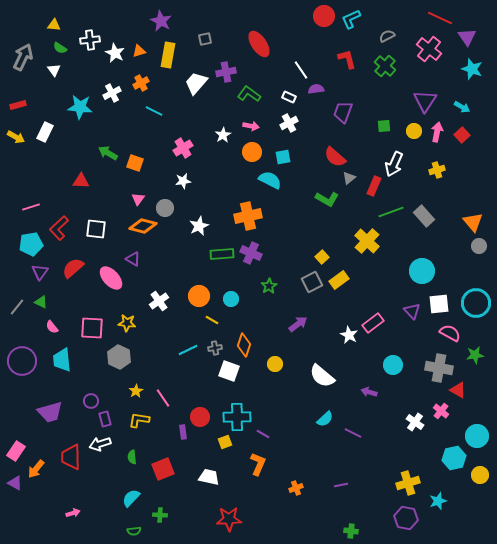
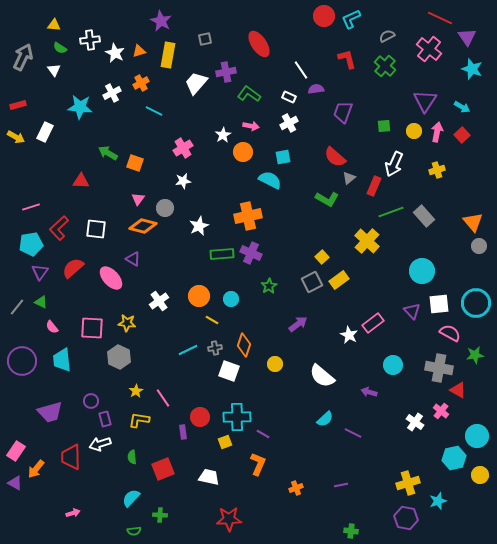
orange circle at (252, 152): moved 9 px left
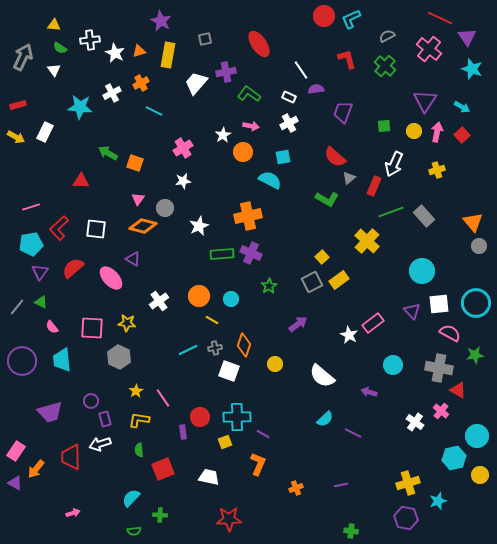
green semicircle at (132, 457): moved 7 px right, 7 px up
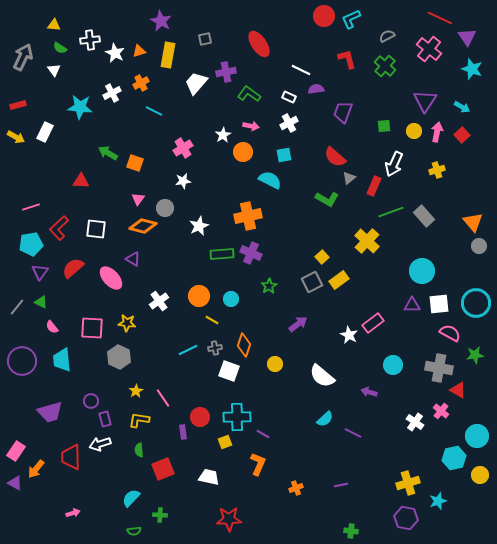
white line at (301, 70): rotated 30 degrees counterclockwise
cyan square at (283, 157): moved 1 px right, 2 px up
purple triangle at (412, 311): moved 6 px up; rotated 48 degrees counterclockwise
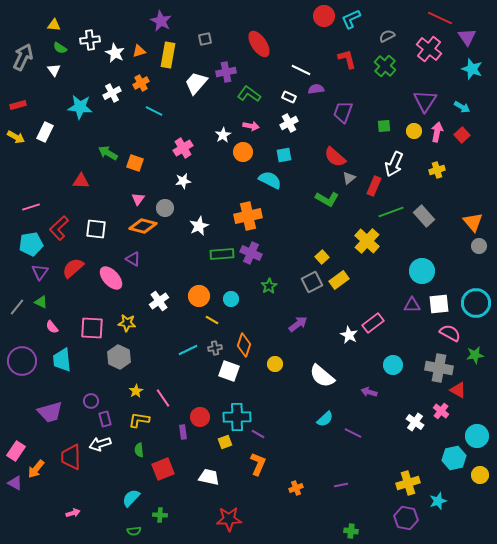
purple line at (263, 434): moved 5 px left
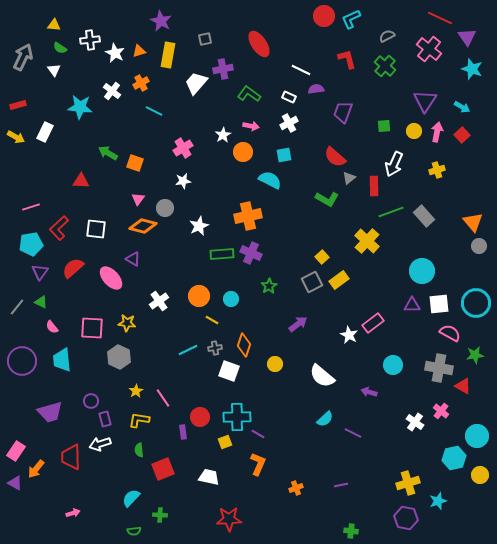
purple cross at (226, 72): moved 3 px left, 3 px up
white cross at (112, 93): moved 2 px up; rotated 24 degrees counterclockwise
red rectangle at (374, 186): rotated 24 degrees counterclockwise
red triangle at (458, 390): moved 5 px right, 4 px up
